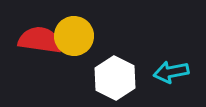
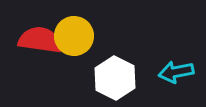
cyan arrow: moved 5 px right
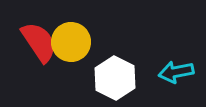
yellow circle: moved 3 px left, 6 px down
red semicircle: moved 1 px left, 2 px down; rotated 48 degrees clockwise
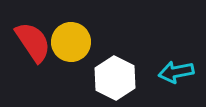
red semicircle: moved 6 px left
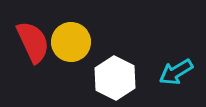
red semicircle: rotated 9 degrees clockwise
cyan arrow: rotated 20 degrees counterclockwise
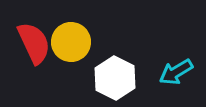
red semicircle: moved 1 px right, 1 px down
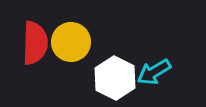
red semicircle: moved 1 px right; rotated 27 degrees clockwise
cyan arrow: moved 22 px left
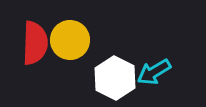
yellow circle: moved 1 px left, 2 px up
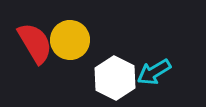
red semicircle: rotated 33 degrees counterclockwise
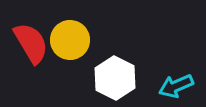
red semicircle: moved 4 px left
cyan arrow: moved 22 px right, 14 px down; rotated 8 degrees clockwise
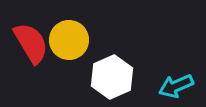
yellow circle: moved 1 px left
white hexagon: moved 3 px left, 1 px up; rotated 9 degrees clockwise
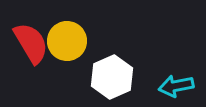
yellow circle: moved 2 px left, 1 px down
cyan arrow: rotated 12 degrees clockwise
